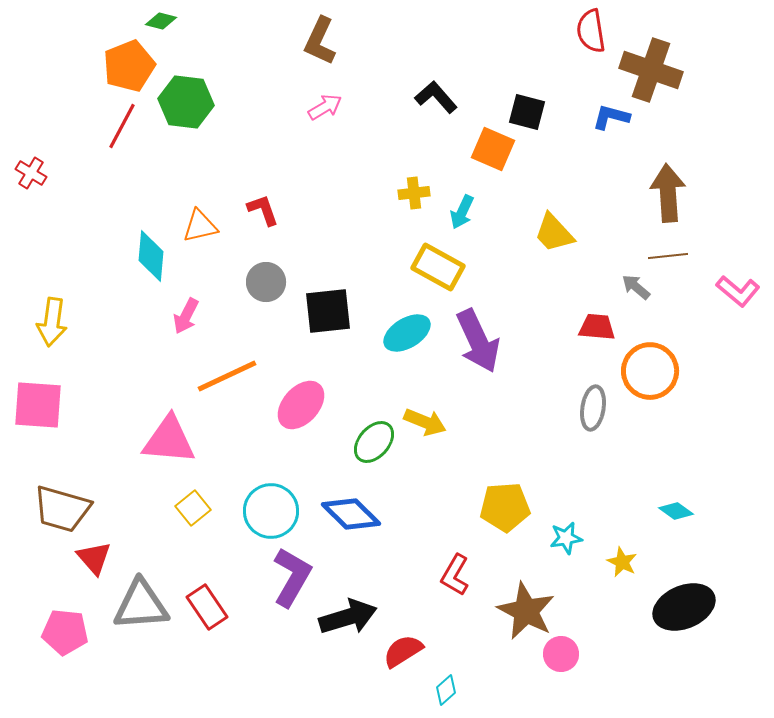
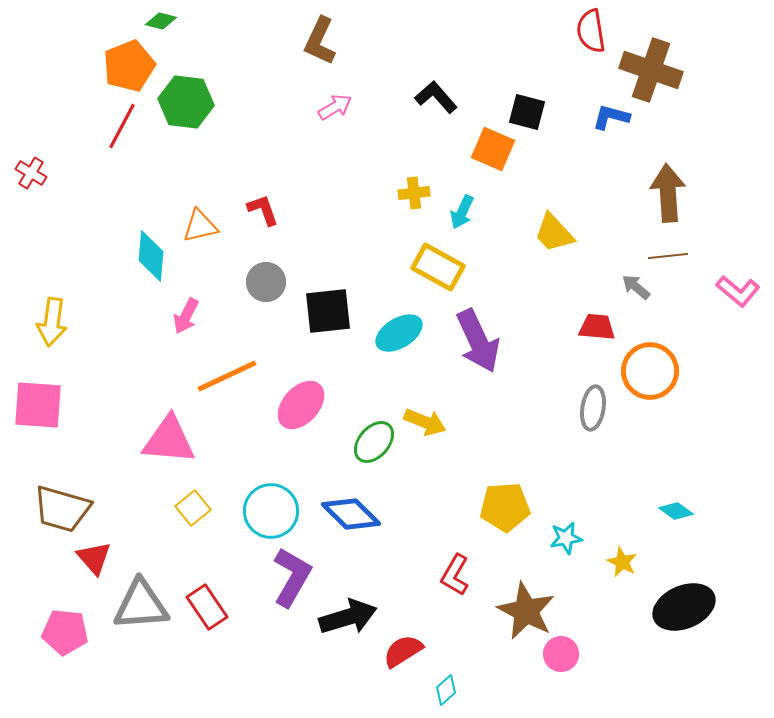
pink arrow at (325, 107): moved 10 px right
cyan ellipse at (407, 333): moved 8 px left
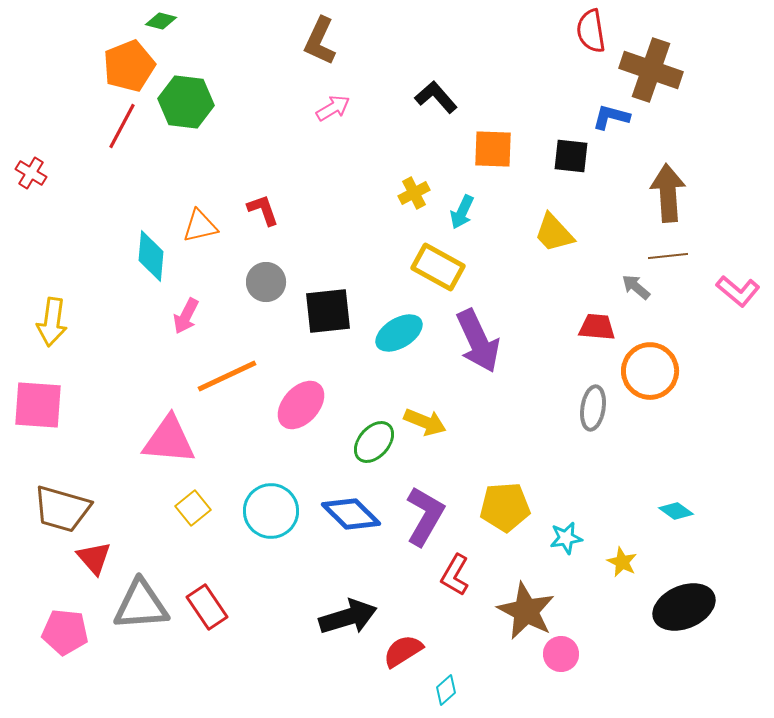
pink arrow at (335, 107): moved 2 px left, 1 px down
black square at (527, 112): moved 44 px right, 44 px down; rotated 9 degrees counterclockwise
orange square at (493, 149): rotated 21 degrees counterclockwise
yellow cross at (414, 193): rotated 20 degrees counterclockwise
purple L-shape at (292, 577): moved 133 px right, 61 px up
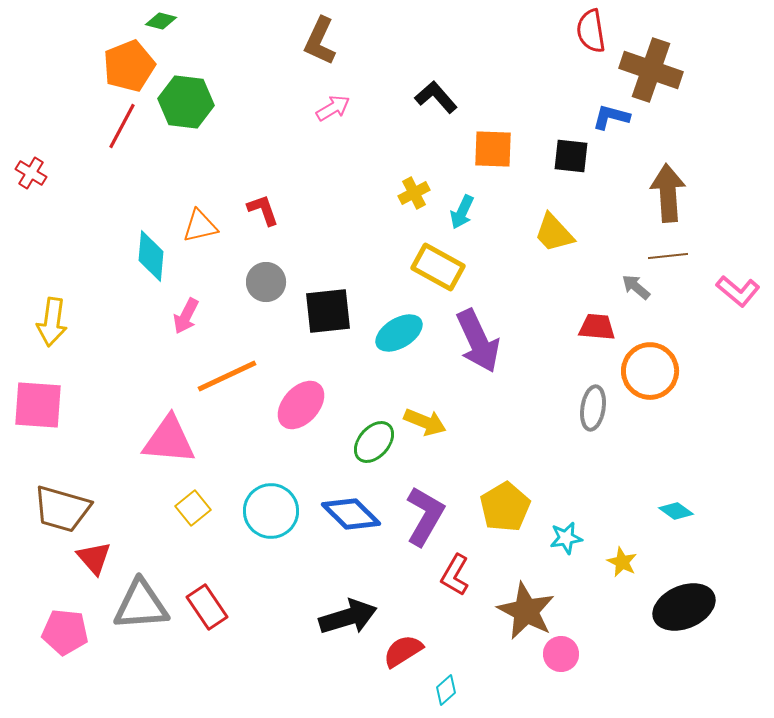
yellow pentagon at (505, 507): rotated 27 degrees counterclockwise
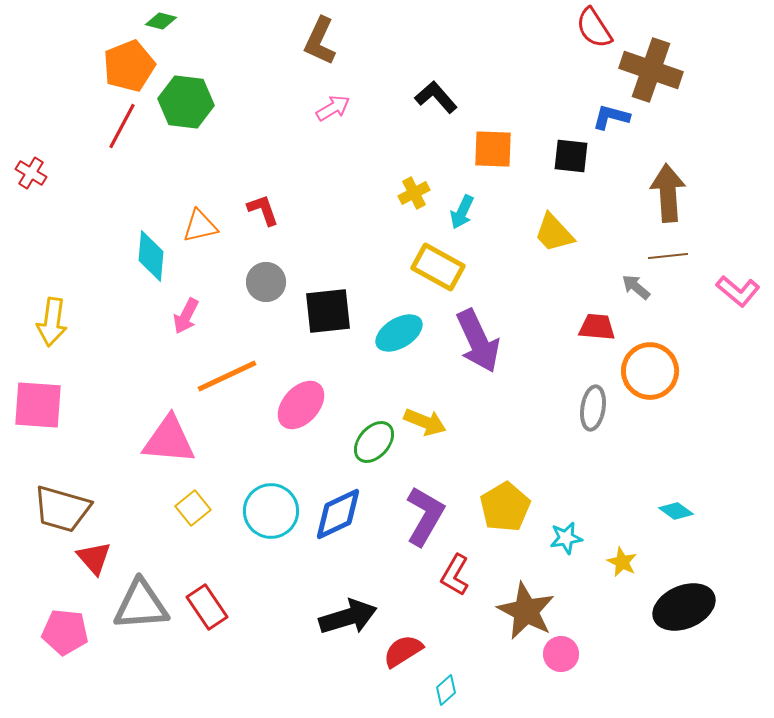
red semicircle at (591, 31): moved 3 px right, 3 px up; rotated 24 degrees counterclockwise
blue diamond at (351, 514): moved 13 px left; rotated 70 degrees counterclockwise
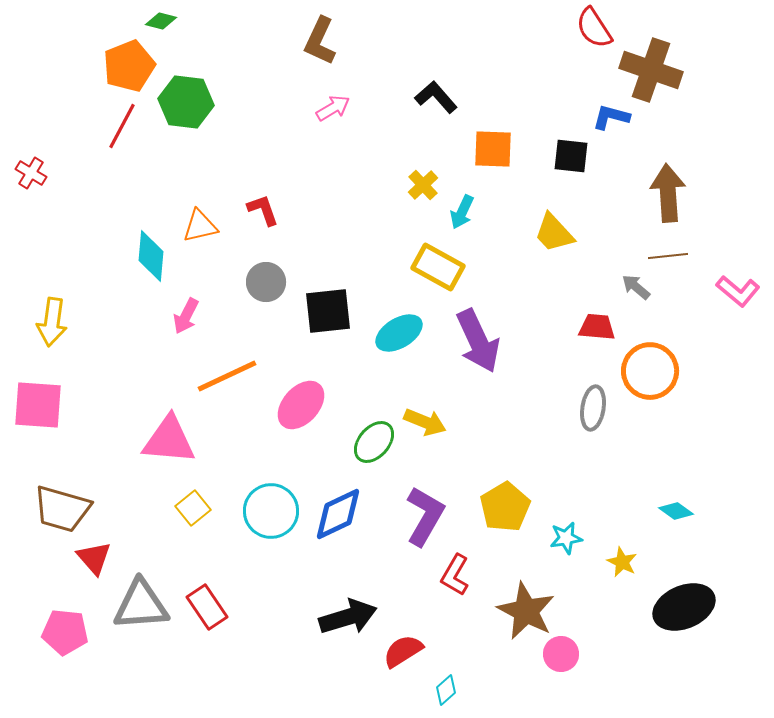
yellow cross at (414, 193): moved 9 px right, 8 px up; rotated 16 degrees counterclockwise
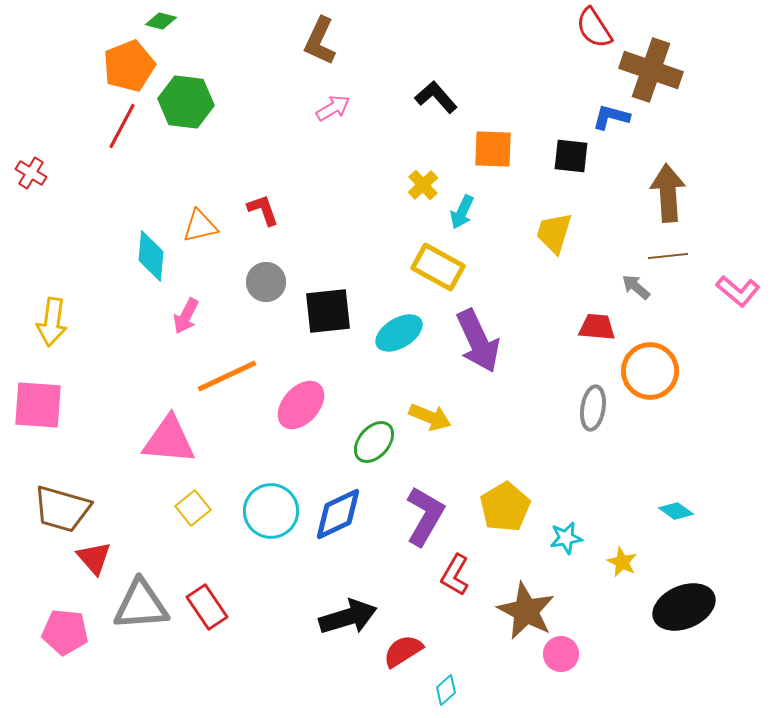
yellow trapezoid at (554, 233): rotated 60 degrees clockwise
yellow arrow at (425, 422): moved 5 px right, 5 px up
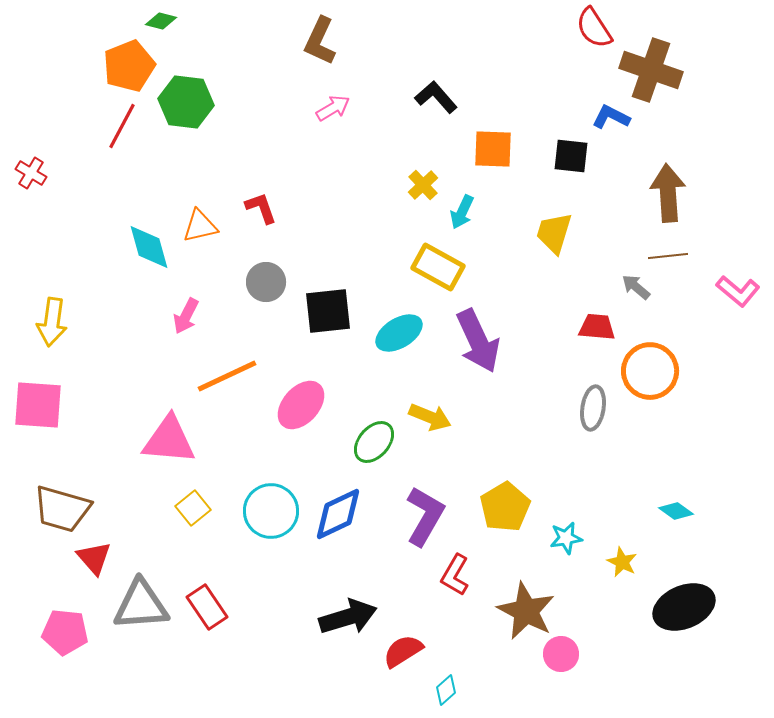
blue L-shape at (611, 117): rotated 12 degrees clockwise
red L-shape at (263, 210): moved 2 px left, 2 px up
cyan diamond at (151, 256): moved 2 px left, 9 px up; rotated 21 degrees counterclockwise
